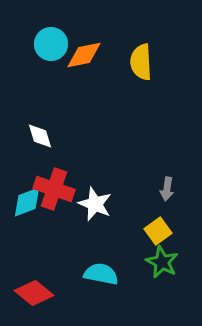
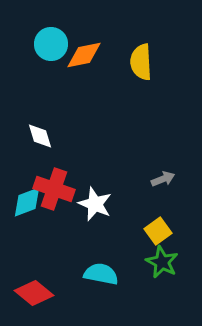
gray arrow: moved 4 px left, 10 px up; rotated 120 degrees counterclockwise
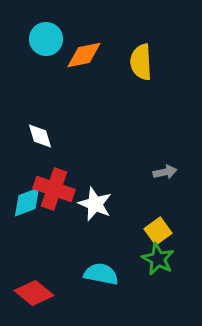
cyan circle: moved 5 px left, 5 px up
gray arrow: moved 2 px right, 7 px up; rotated 10 degrees clockwise
green star: moved 4 px left, 3 px up
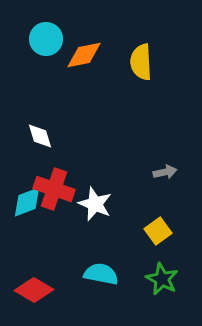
green star: moved 4 px right, 20 px down
red diamond: moved 3 px up; rotated 9 degrees counterclockwise
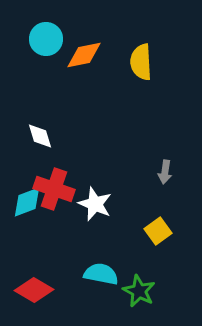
gray arrow: rotated 110 degrees clockwise
green star: moved 23 px left, 12 px down
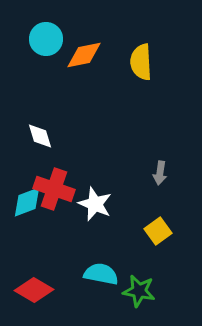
gray arrow: moved 5 px left, 1 px down
green star: rotated 16 degrees counterclockwise
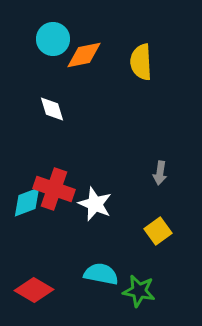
cyan circle: moved 7 px right
white diamond: moved 12 px right, 27 px up
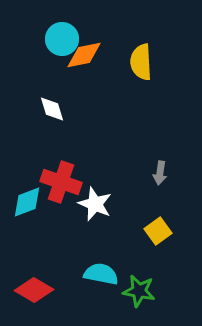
cyan circle: moved 9 px right
red cross: moved 7 px right, 7 px up
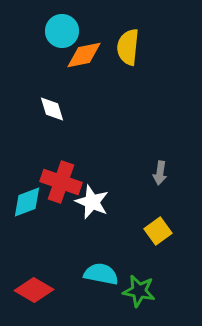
cyan circle: moved 8 px up
yellow semicircle: moved 13 px left, 15 px up; rotated 9 degrees clockwise
white star: moved 3 px left, 2 px up
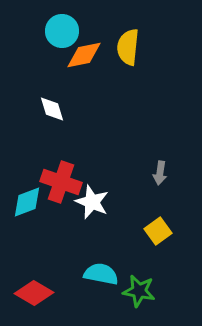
red diamond: moved 3 px down
